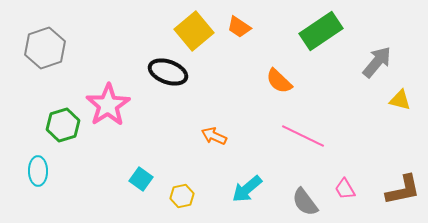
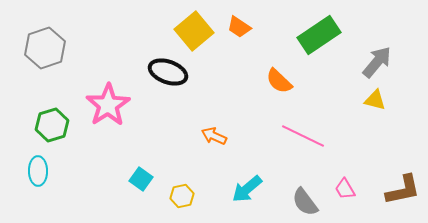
green rectangle: moved 2 px left, 4 px down
yellow triangle: moved 25 px left
green hexagon: moved 11 px left
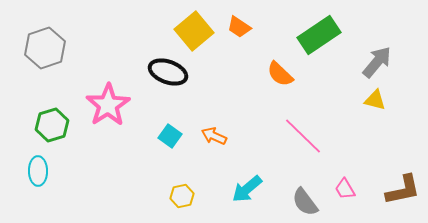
orange semicircle: moved 1 px right, 7 px up
pink line: rotated 18 degrees clockwise
cyan square: moved 29 px right, 43 px up
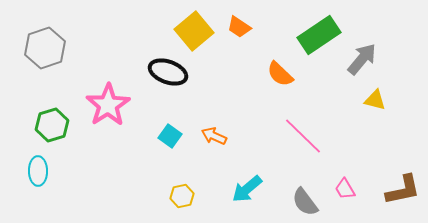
gray arrow: moved 15 px left, 3 px up
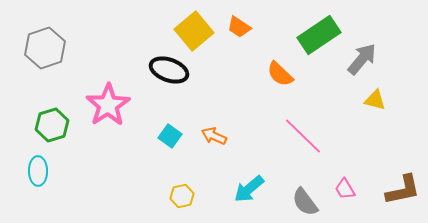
black ellipse: moved 1 px right, 2 px up
cyan arrow: moved 2 px right
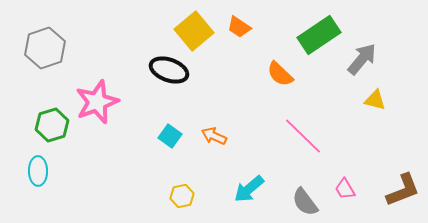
pink star: moved 11 px left, 3 px up; rotated 12 degrees clockwise
brown L-shape: rotated 9 degrees counterclockwise
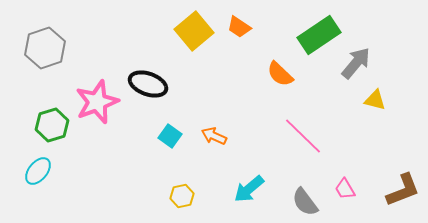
gray arrow: moved 6 px left, 4 px down
black ellipse: moved 21 px left, 14 px down
cyan ellipse: rotated 40 degrees clockwise
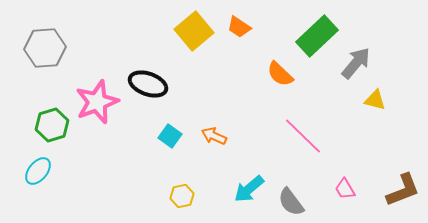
green rectangle: moved 2 px left, 1 px down; rotated 9 degrees counterclockwise
gray hexagon: rotated 15 degrees clockwise
gray semicircle: moved 14 px left
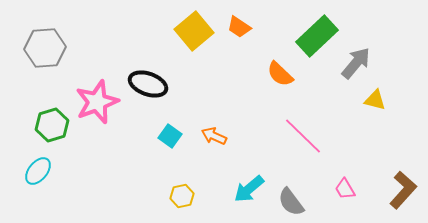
brown L-shape: rotated 27 degrees counterclockwise
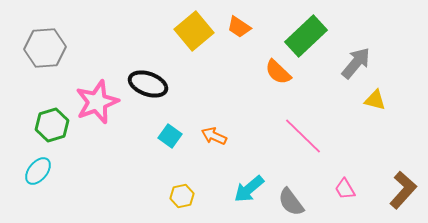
green rectangle: moved 11 px left
orange semicircle: moved 2 px left, 2 px up
